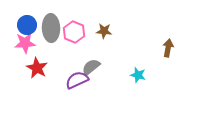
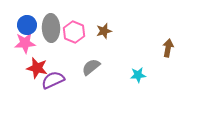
brown star: rotated 21 degrees counterclockwise
red star: rotated 15 degrees counterclockwise
cyan star: rotated 21 degrees counterclockwise
purple semicircle: moved 24 px left
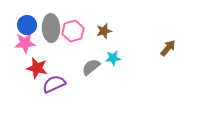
pink hexagon: moved 1 px left, 1 px up; rotated 20 degrees clockwise
brown arrow: rotated 30 degrees clockwise
cyan star: moved 25 px left, 17 px up
purple semicircle: moved 1 px right, 4 px down
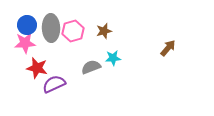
gray semicircle: rotated 18 degrees clockwise
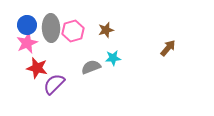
brown star: moved 2 px right, 1 px up
pink star: moved 2 px right; rotated 20 degrees counterclockwise
purple semicircle: rotated 20 degrees counterclockwise
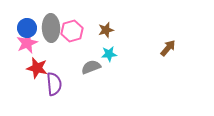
blue circle: moved 3 px down
pink hexagon: moved 1 px left
cyan star: moved 4 px left, 4 px up
purple semicircle: rotated 130 degrees clockwise
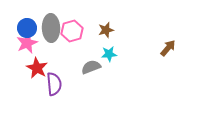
red star: rotated 15 degrees clockwise
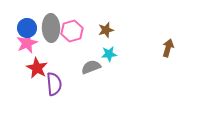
brown arrow: rotated 24 degrees counterclockwise
